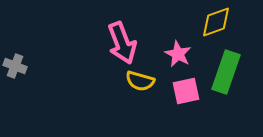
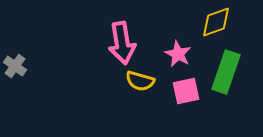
pink arrow: rotated 12 degrees clockwise
gray cross: rotated 15 degrees clockwise
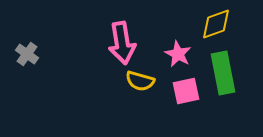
yellow diamond: moved 2 px down
gray cross: moved 12 px right, 12 px up
green rectangle: moved 3 px left, 1 px down; rotated 30 degrees counterclockwise
